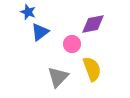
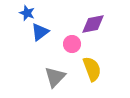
blue star: moved 1 px left, 1 px down
gray triangle: moved 3 px left
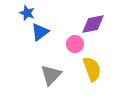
pink circle: moved 3 px right
gray triangle: moved 4 px left, 2 px up
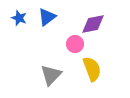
blue star: moved 8 px left, 5 px down
blue triangle: moved 7 px right, 15 px up
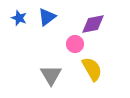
yellow semicircle: rotated 10 degrees counterclockwise
gray triangle: rotated 15 degrees counterclockwise
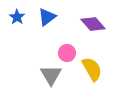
blue star: moved 2 px left, 1 px up; rotated 14 degrees clockwise
purple diamond: rotated 60 degrees clockwise
pink circle: moved 8 px left, 9 px down
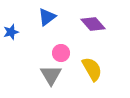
blue star: moved 6 px left, 15 px down; rotated 21 degrees clockwise
pink circle: moved 6 px left
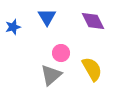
blue triangle: rotated 24 degrees counterclockwise
purple diamond: moved 3 px up; rotated 15 degrees clockwise
blue star: moved 2 px right, 5 px up
gray triangle: rotated 20 degrees clockwise
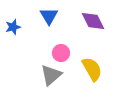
blue triangle: moved 2 px right, 1 px up
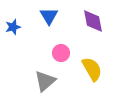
purple diamond: rotated 15 degrees clockwise
gray triangle: moved 6 px left, 6 px down
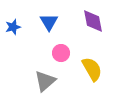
blue triangle: moved 6 px down
